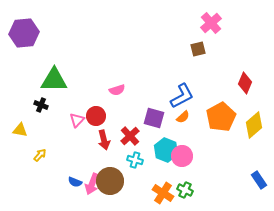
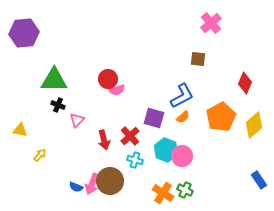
brown square: moved 10 px down; rotated 21 degrees clockwise
black cross: moved 17 px right
red circle: moved 12 px right, 37 px up
blue semicircle: moved 1 px right, 5 px down
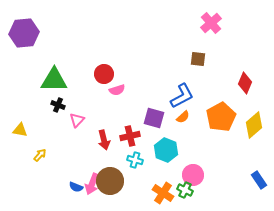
red circle: moved 4 px left, 5 px up
red cross: rotated 30 degrees clockwise
pink circle: moved 11 px right, 19 px down
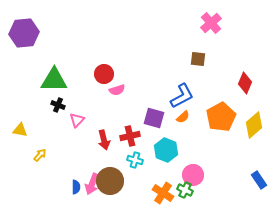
blue semicircle: rotated 112 degrees counterclockwise
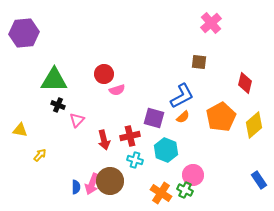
brown square: moved 1 px right, 3 px down
red diamond: rotated 10 degrees counterclockwise
orange cross: moved 2 px left
